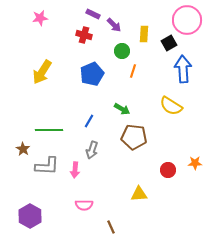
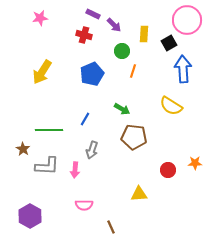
blue line: moved 4 px left, 2 px up
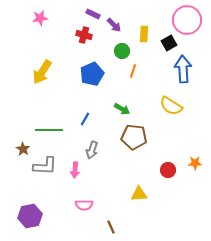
gray L-shape: moved 2 px left
purple hexagon: rotated 20 degrees clockwise
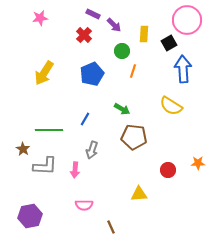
red cross: rotated 28 degrees clockwise
yellow arrow: moved 2 px right, 1 px down
orange star: moved 3 px right
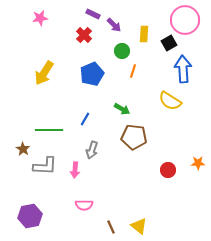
pink circle: moved 2 px left
yellow semicircle: moved 1 px left, 5 px up
yellow triangle: moved 32 px down; rotated 42 degrees clockwise
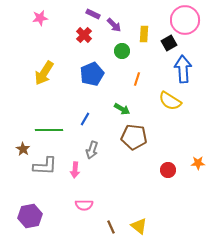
orange line: moved 4 px right, 8 px down
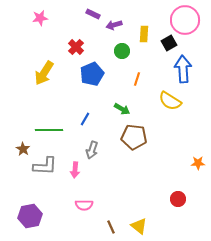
purple arrow: rotated 119 degrees clockwise
red cross: moved 8 px left, 12 px down
red circle: moved 10 px right, 29 px down
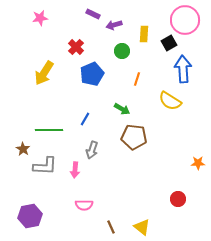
yellow triangle: moved 3 px right, 1 px down
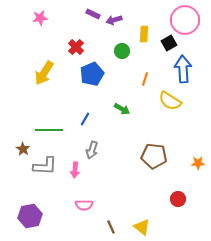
purple arrow: moved 5 px up
orange line: moved 8 px right
brown pentagon: moved 20 px right, 19 px down
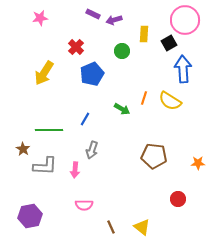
orange line: moved 1 px left, 19 px down
